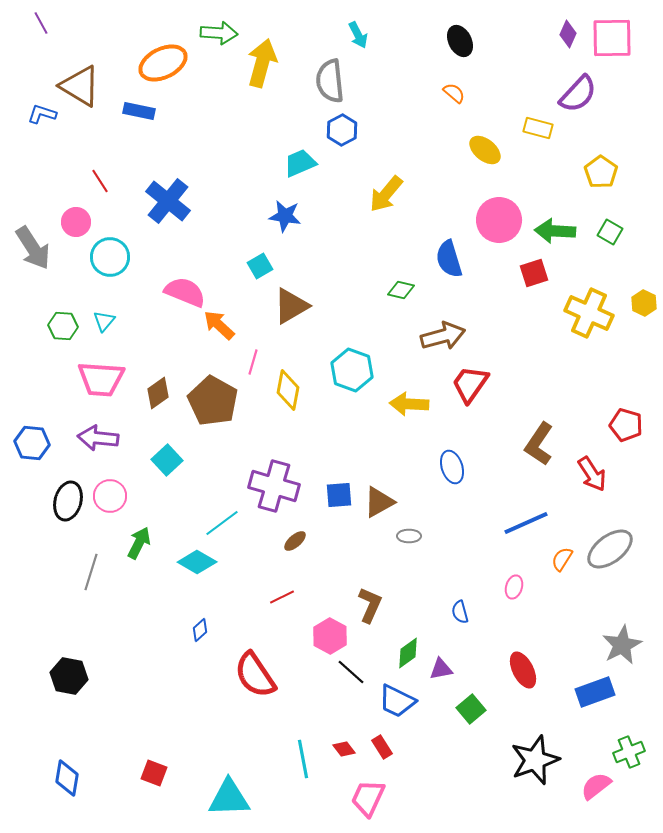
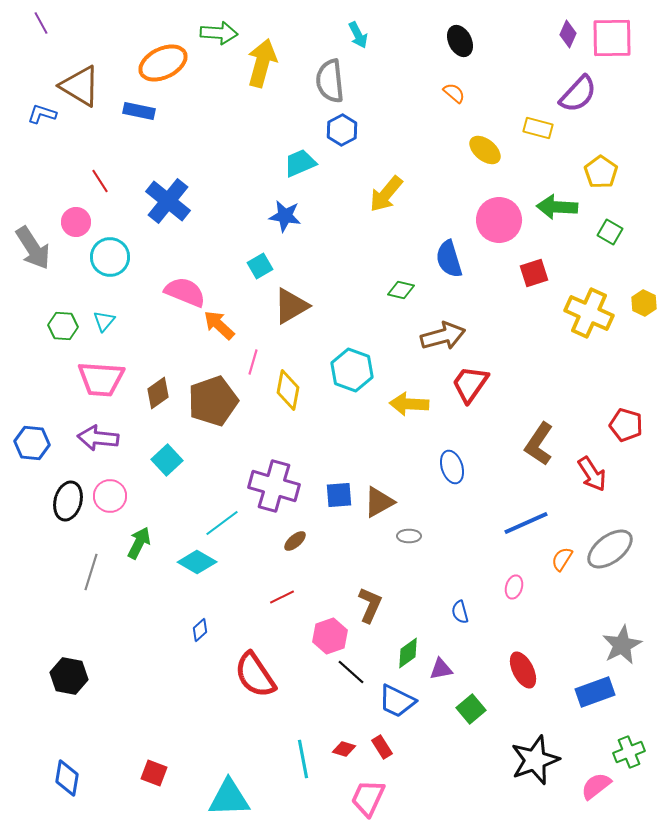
green arrow at (555, 231): moved 2 px right, 24 px up
brown pentagon at (213, 401): rotated 24 degrees clockwise
pink hexagon at (330, 636): rotated 12 degrees clockwise
red diamond at (344, 749): rotated 35 degrees counterclockwise
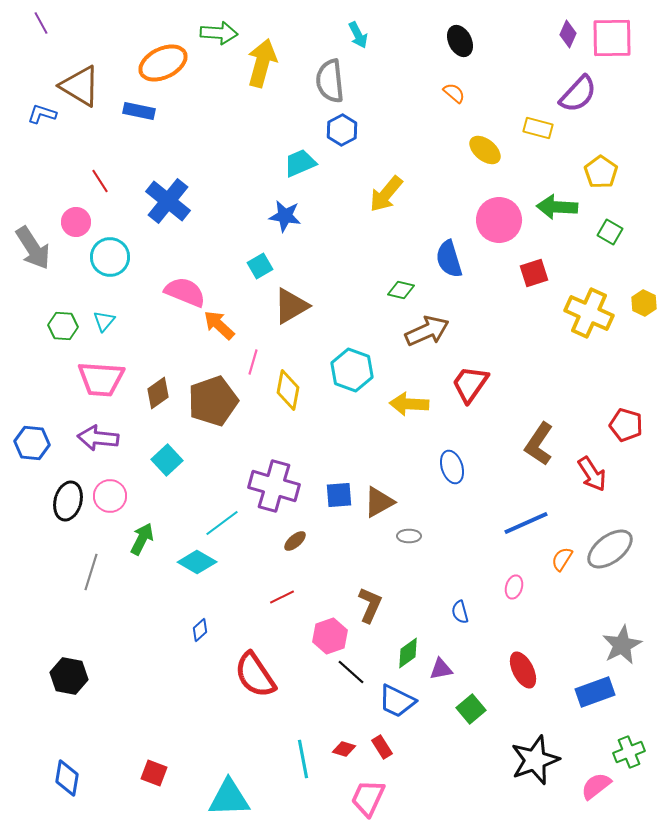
brown arrow at (443, 336): moved 16 px left, 5 px up; rotated 9 degrees counterclockwise
green arrow at (139, 543): moved 3 px right, 4 px up
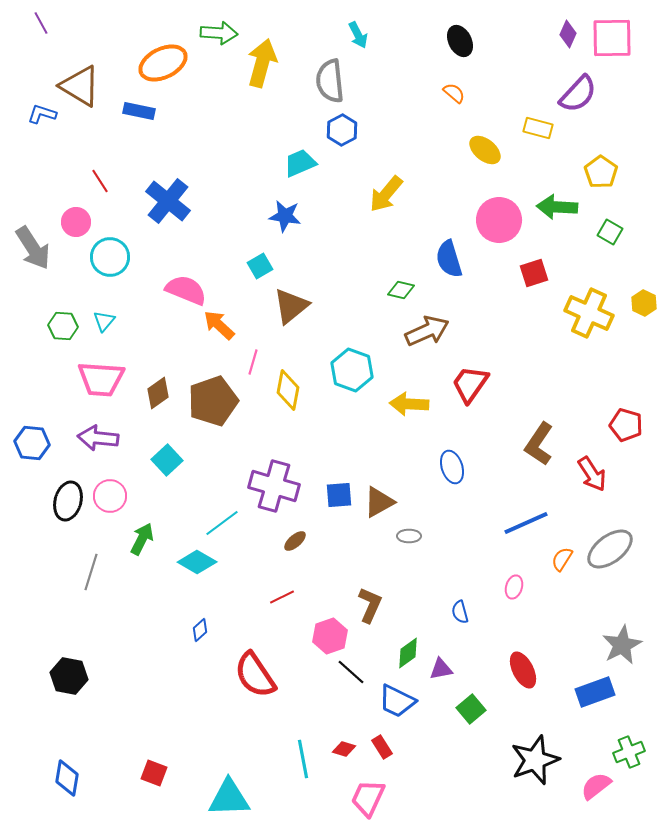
pink semicircle at (185, 292): moved 1 px right, 2 px up
brown triangle at (291, 306): rotated 9 degrees counterclockwise
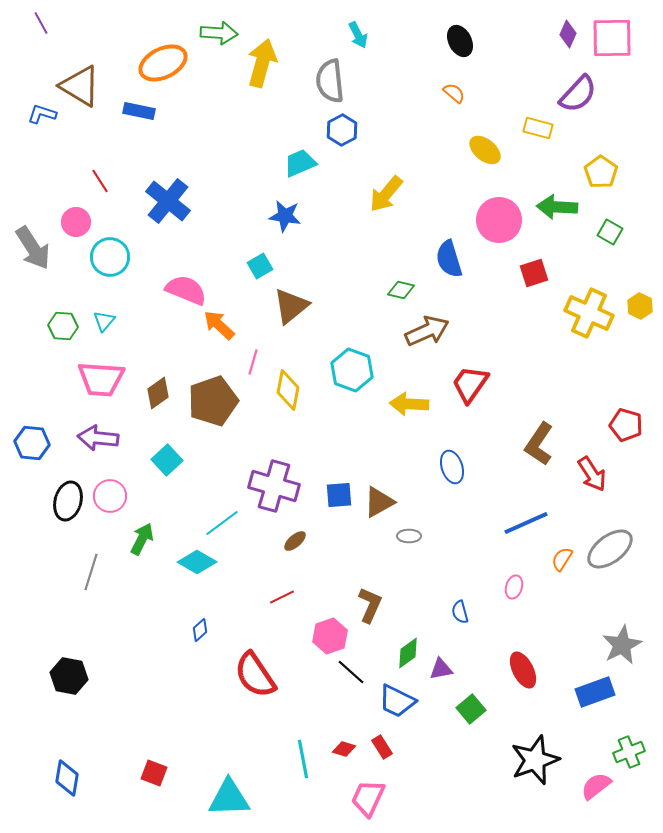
yellow hexagon at (644, 303): moved 4 px left, 3 px down
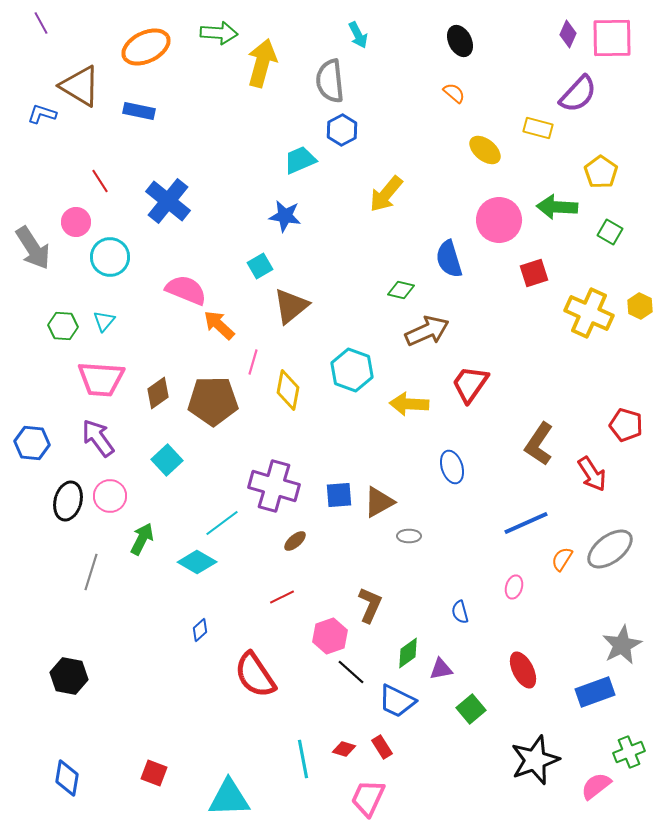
orange ellipse at (163, 63): moved 17 px left, 16 px up
cyan trapezoid at (300, 163): moved 3 px up
brown pentagon at (213, 401): rotated 18 degrees clockwise
purple arrow at (98, 438): rotated 48 degrees clockwise
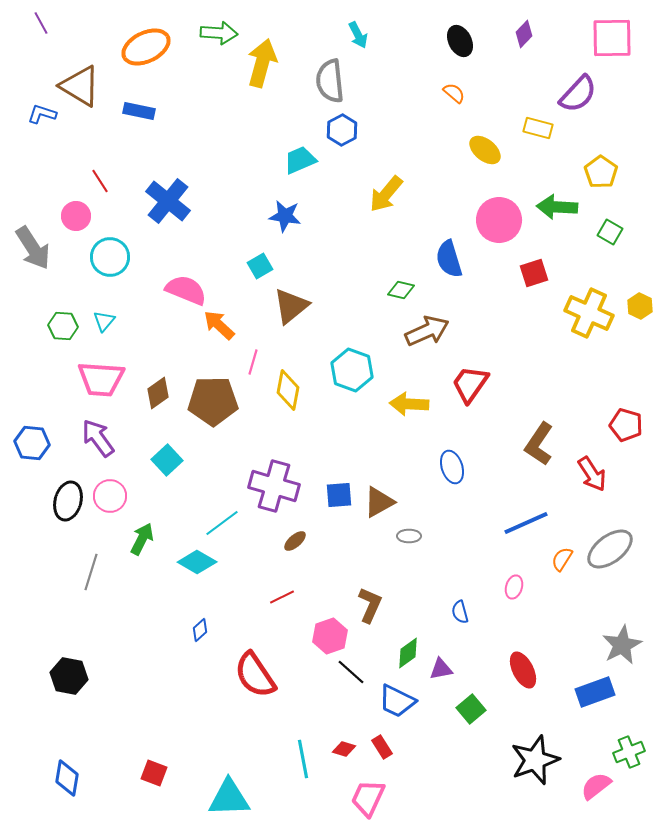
purple diamond at (568, 34): moved 44 px left; rotated 20 degrees clockwise
pink circle at (76, 222): moved 6 px up
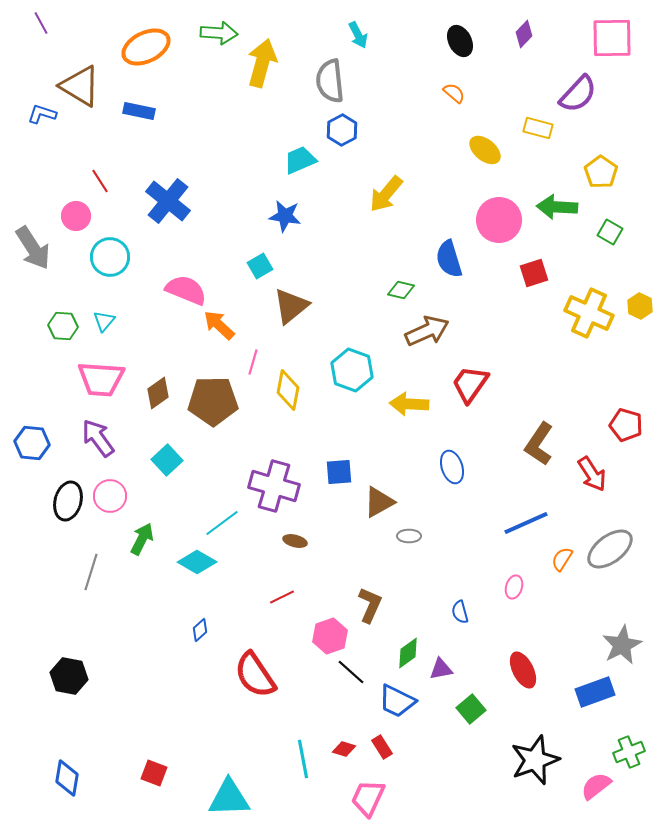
blue square at (339, 495): moved 23 px up
brown ellipse at (295, 541): rotated 55 degrees clockwise
